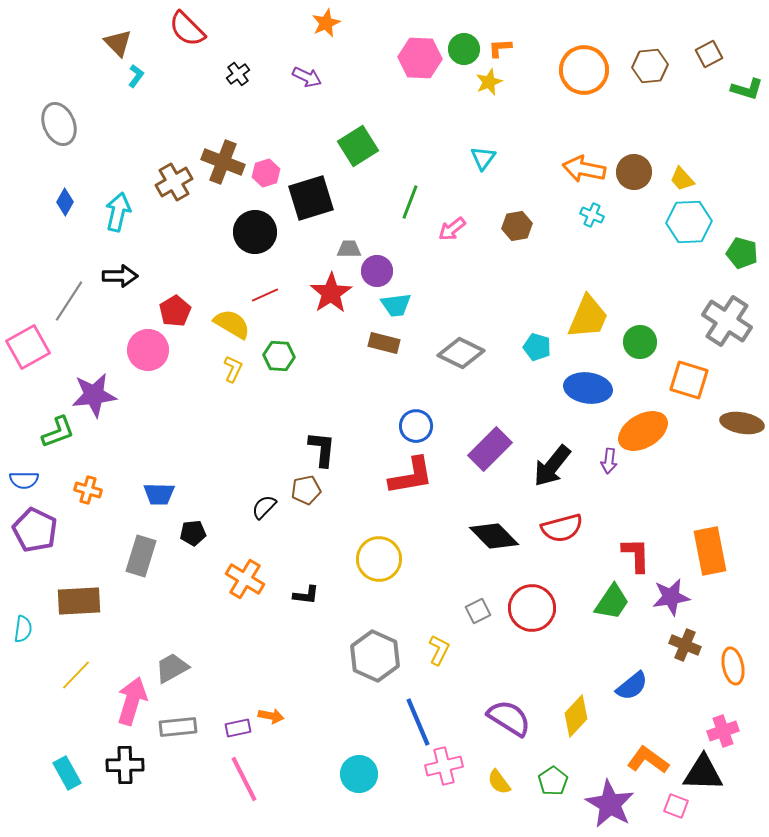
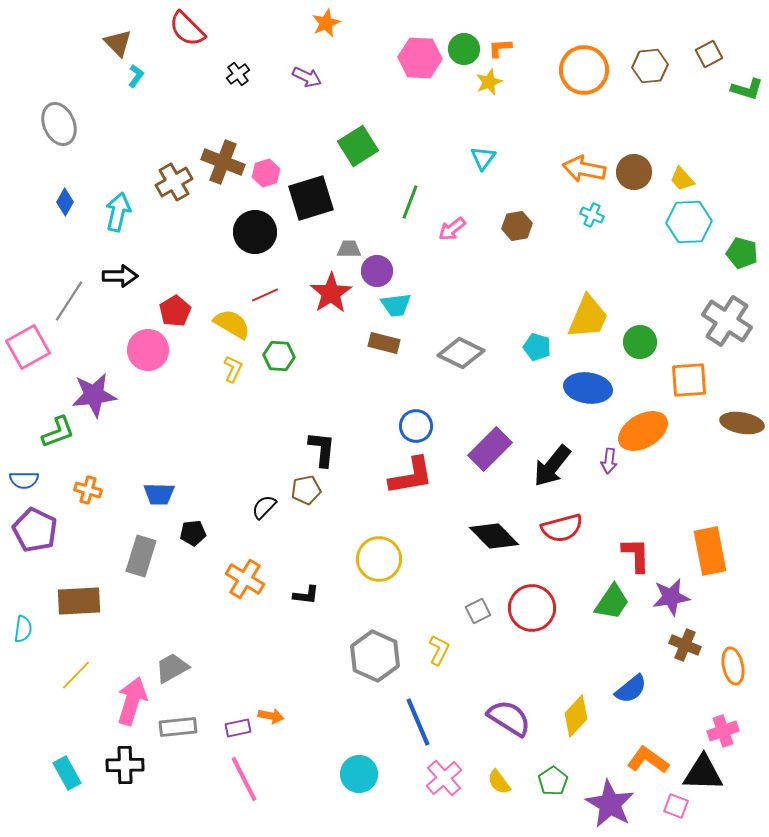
orange square at (689, 380): rotated 21 degrees counterclockwise
blue semicircle at (632, 686): moved 1 px left, 3 px down
pink cross at (444, 766): moved 12 px down; rotated 27 degrees counterclockwise
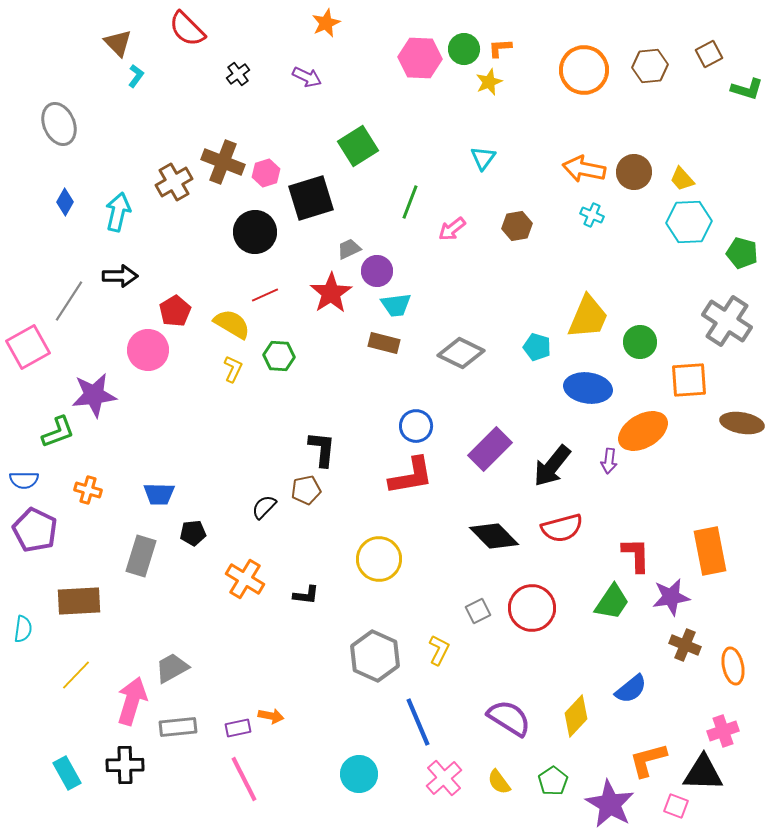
gray trapezoid at (349, 249): rotated 25 degrees counterclockwise
orange L-shape at (648, 760): rotated 51 degrees counterclockwise
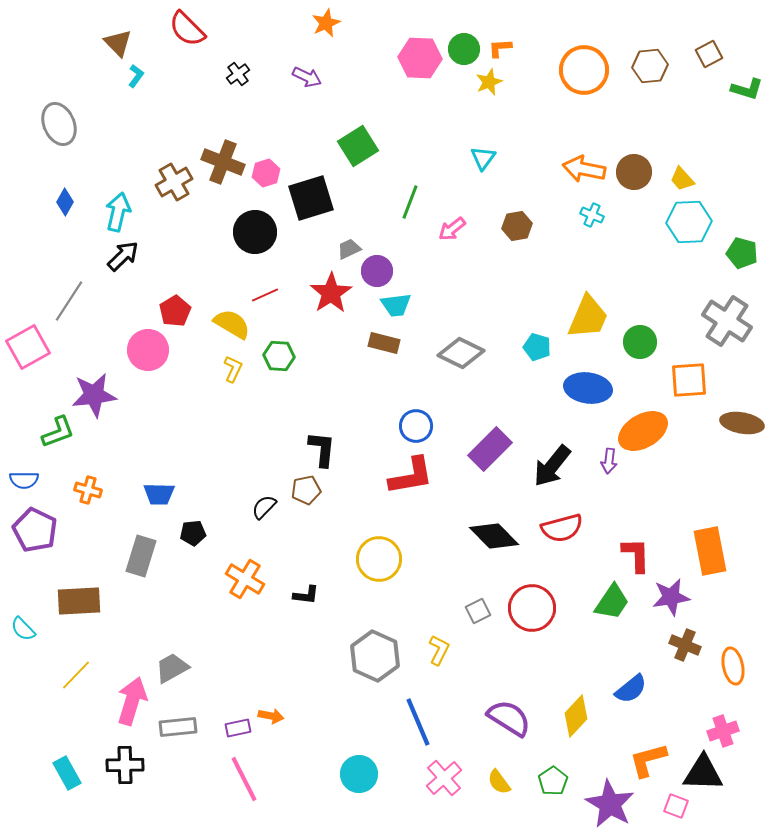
black arrow at (120, 276): moved 3 px right, 20 px up; rotated 44 degrees counterclockwise
cyan semicircle at (23, 629): rotated 128 degrees clockwise
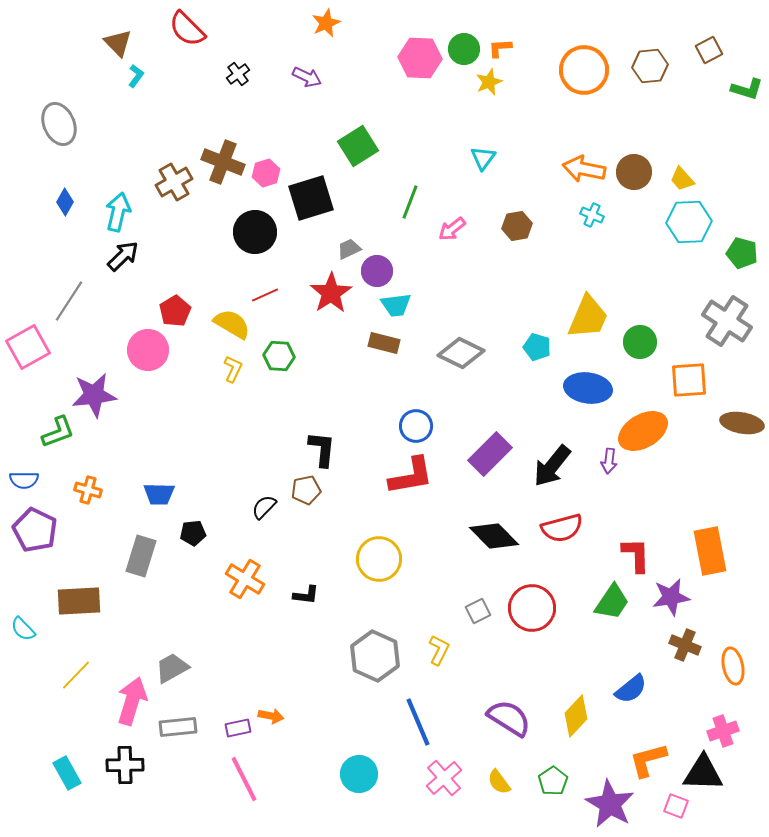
brown square at (709, 54): moved 4 px up
purple rectangle at (490, 449): moved 5 px down
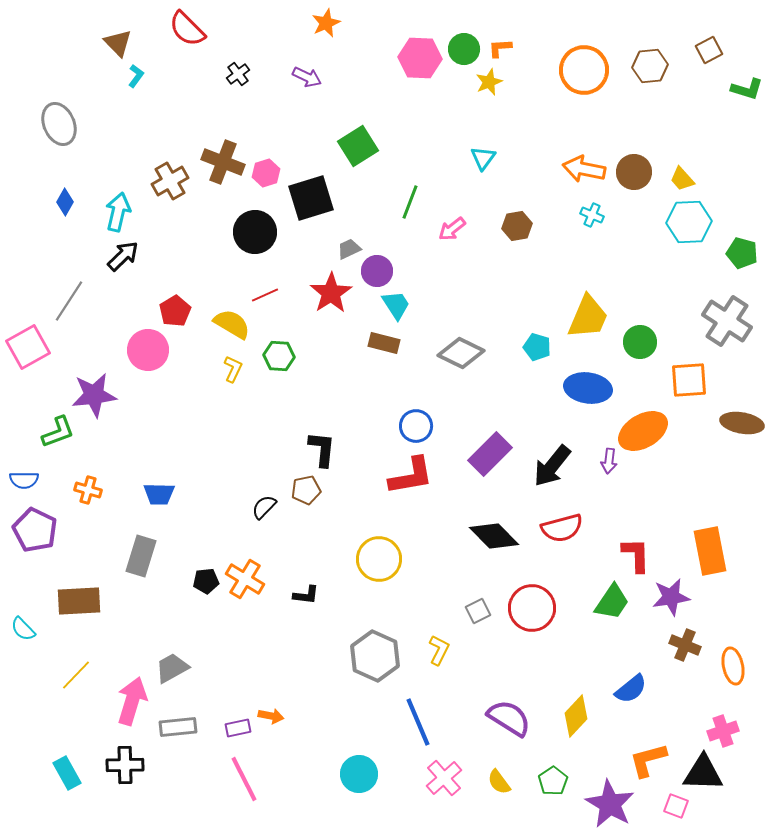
brown cross at (174, 182): moved 4 px left, 1 px up
cyan trapezoid at (396, 305): rotated 116 degrees counterclockwise
black pentagon at (193, 533): moved 13 px right, 48 px down
